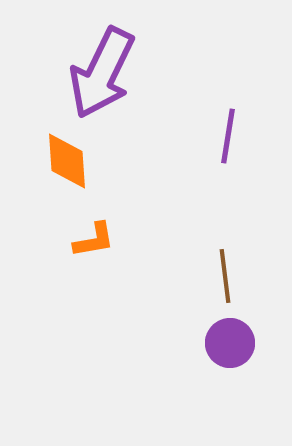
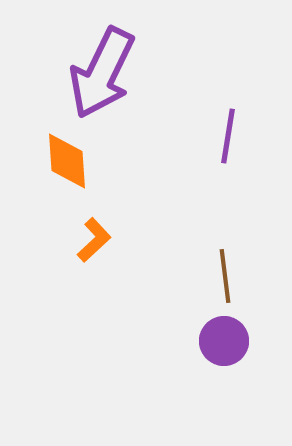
orange L-shape: rotated 33 degrees counterclockwise
purple circle: moved 6 px left, 2 px up
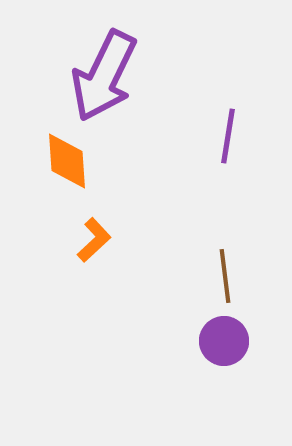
purple arrow: moved 2 px right, 3 px down
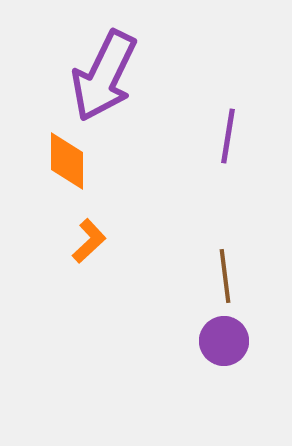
orange diamond: rotated 4 degrees clockwise
orange L-shape: moved 5 px left, 1 px down
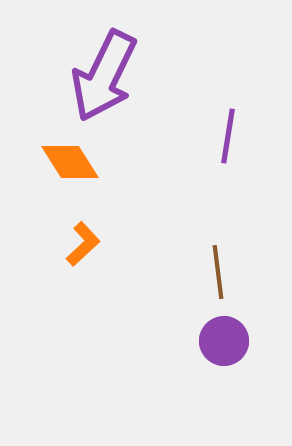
orange diamond: moved 3 px right, 1 px down; rotated 32 degrees counterclockwise
orange L-shape: moved 6 px left, 3 px down
brown line: moved 7 px left, 4 px up
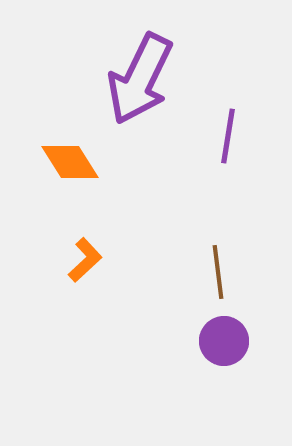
purple arrow: moved 36 px right, 3 px down
orange L-shape: moved 2 px right, 16 px down
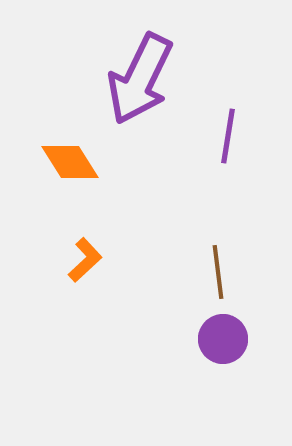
purple circle: moved 1 px left, 2 px up
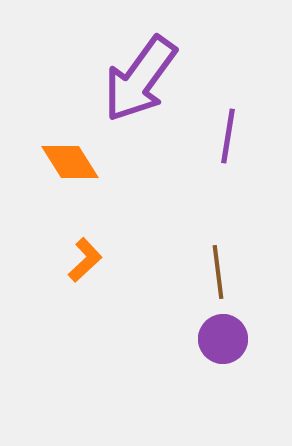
purple arrow: rotated 10 degrees clockwise
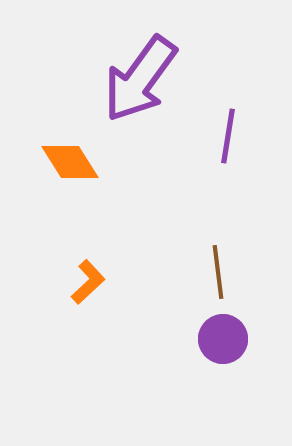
orange L-shape: moved 3 px right, 22 px down
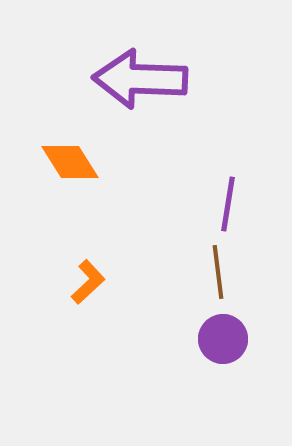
purple arrow: rotated 56 degrees clockwise
purple line: moved 68 px down
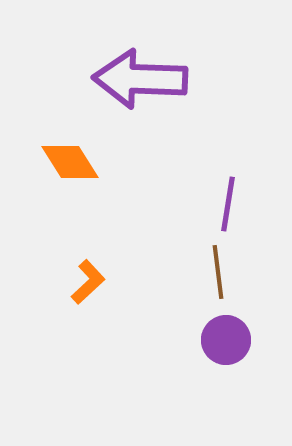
purple circle: moved 3 px right, 1 px down
